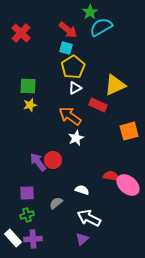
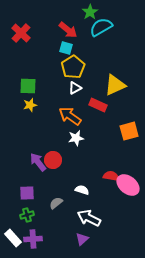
white star: rotated 14 degrees clockwise
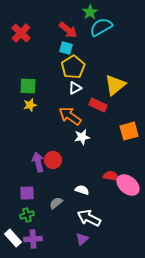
yellow triangle: rotated 15 degrees counterclockwise
white star: moved 6 px right, 1 px up
purple arrow: rotated 24 degrees clockwise
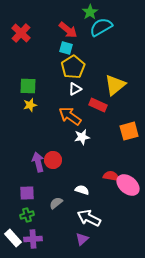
white triangle: moved 1 px down
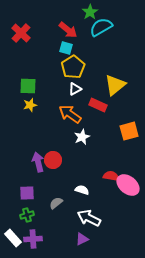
orange arrow: moved 2 px up
white star: rotated 14 degrees counterclockwise
purple triangle: rotated 16 degrees clockwise
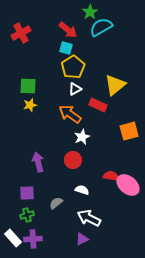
red cross: rotated 18 degrees clockwise
red circle: moved 20 px right
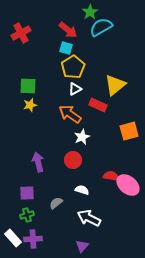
purple triangle: moved 7 px down; rotated 24 degrees counterclockwise
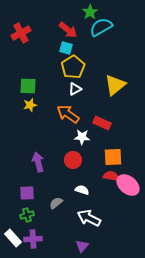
red rectangle: moved 4 px right, 18 px down
orange arrow: moved 2 px left
orange square: moved 16 px left, 26 px down; rotated 12 degrees clockwise
white star: rotated 28 degrees clockwise
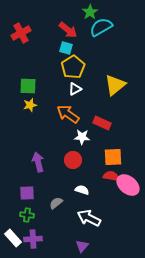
green cross: rotated 24 degrees clockwise
